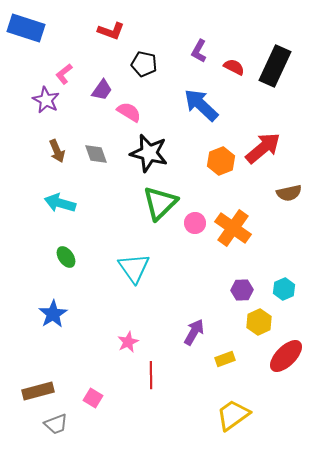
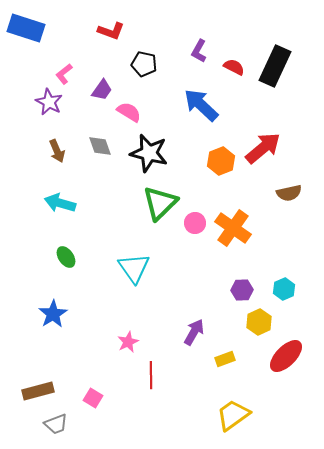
purple star: moved 3 px right, 2 px down
gray diamond: moved 4 px right, 8 px up
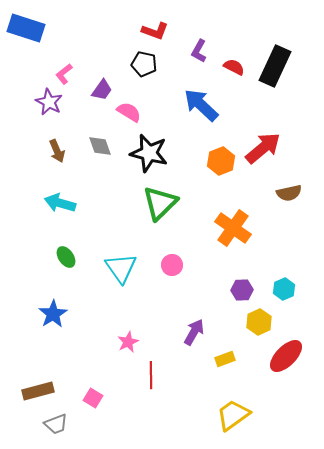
red L-shape: moved 44 px right
pink circle: moved 23 px left, 42 px down
cyan triangle: moved 13 px left
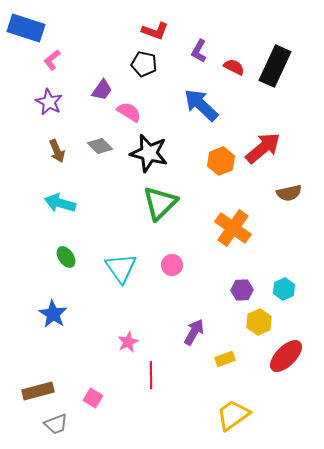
pink L-shape: moved 12 px left, 14 px up
gray diamond: rotated 25 degrees counterclockwise
blue star: rotated 8 degrees counterclockwise
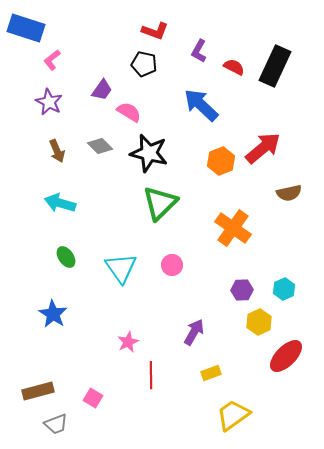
yellow rectangle: moved 14 px left, 14 px down
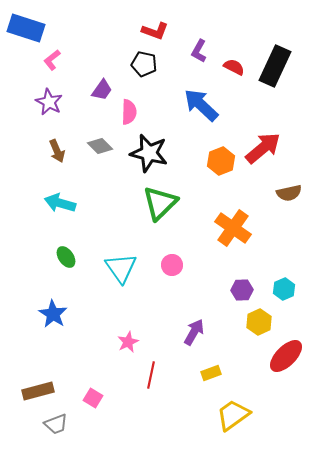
pink semicircle: rotated 60 degrees clockwise
red line: rotated 12 degrees clockwise
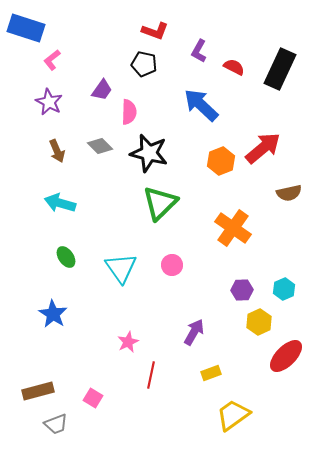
black rectangle: moved 5 px right, 3 px down
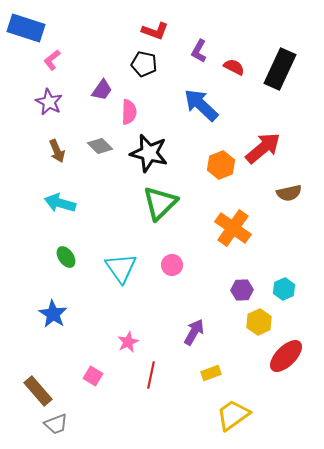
orange hexagon: moved 4 px down
brown rectangle: rotated 64 degrees clockwise
pink square: moved 22 px up
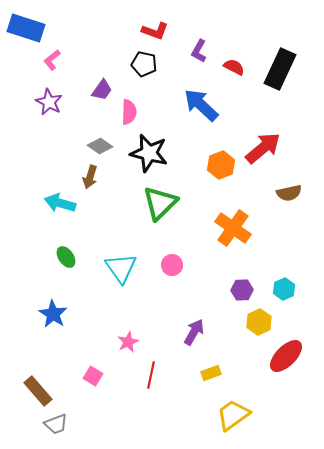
gray diamond: rotated 10 degrees counterclockwise
brown arrow: moved 33 px right, 26 px down; rotated 40 degrees clockwise
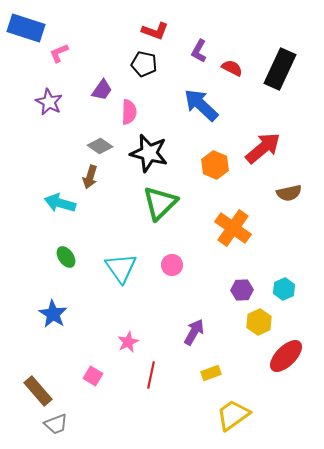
pink L-shape: moved 7 px right, 7 px up; rotated 15 degrees clockwise
red semicircle: moved 2 px left, 1 px down
orange hexagon: moved 6 px left; rotated 16 degrees counterclockwise
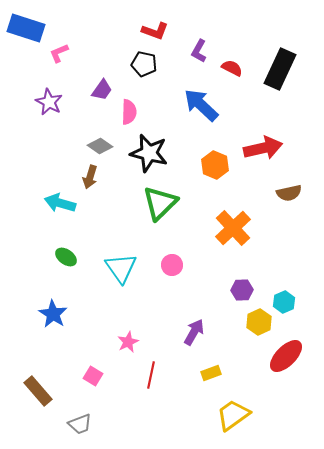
red arrow: rotated 27 degrees clockwise
orange cross: rotated 12 degrees clockwise
green ellipse: rotated 20 degrees counterclockwise
cyan hexagon: moved 13 px down
gray trapezoid: moved 24 px right
